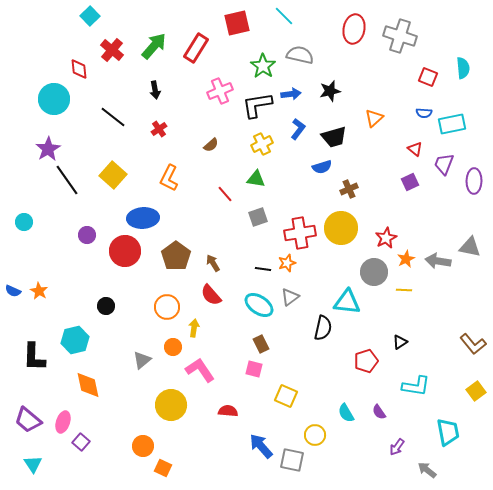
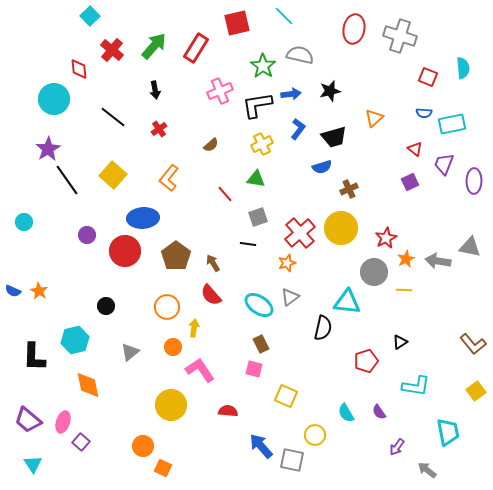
orange L-shape at (169, 178): rotated 12 degrees clockwise
red cross at (300, 233): rotated 32 degrees counterclockwise
black line at (263, 269): moved 15 px left, 25 px up
gray triangle at (142, 360): moved 12 px left, 8 px up
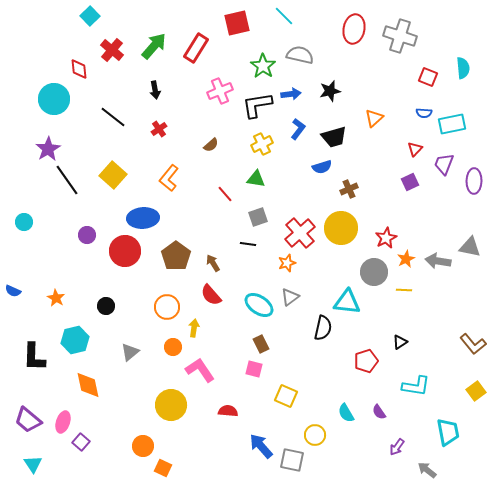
red triangle at (415, 149): rotated 35 degrees clockwise
orange star at (39, 291): moved 17 px right, 7 px down
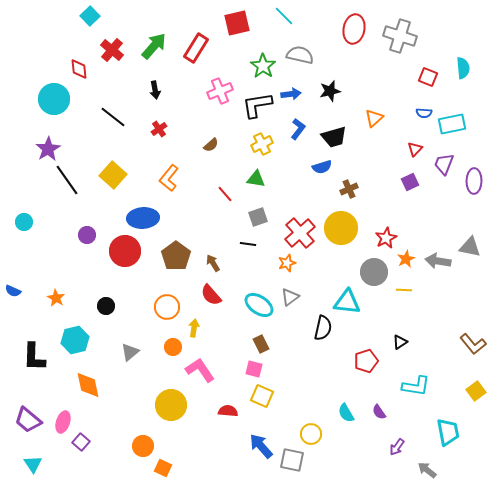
yellow square at (286, 396): moved 24 px left
yellow circle at (315, 435): moved 4 px left, 1 px up
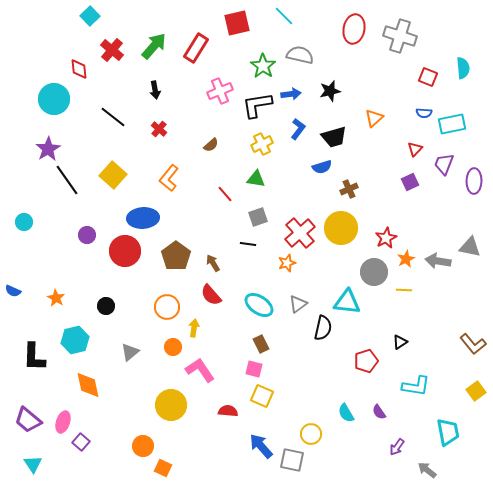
red cross at (159, 129): rotated 14 degrees counterclockwise
gray triangle at (290, 297): moved 8 px right, 7 px down
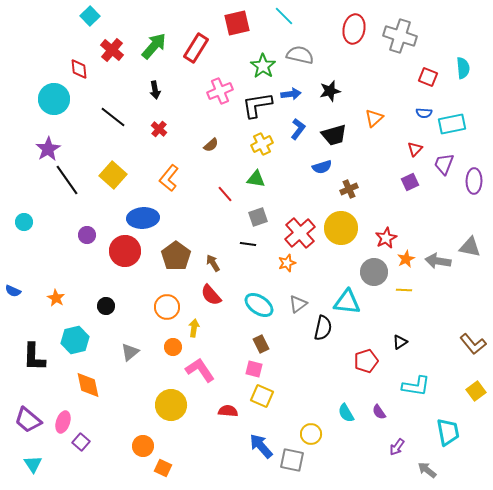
black trapezoid at (334, 137): moved 2 px up
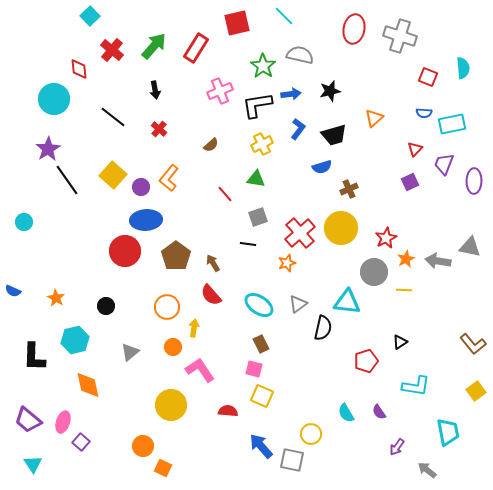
blue ellipse at (143, 218): moved 3 px right, 2 px down
purple circle at (87, 235): moved 54 px right, 48 px up
